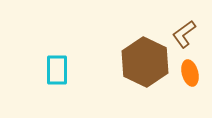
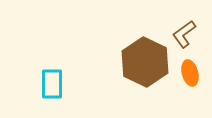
cyan rectangle: moved 5 px left, 14 px down
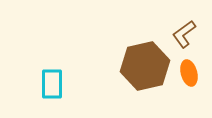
brown hexagon: moved 4 px down; rotated 21 degrees clockwise
orange ellipse: moved 1 px left
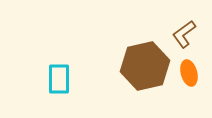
cyan rectangle: moved 7 px right, 5 px up
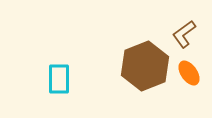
brown hexagon: rotated 9 degrees counterclockwise
orange ellipse: rotated 20 degrees counterclockwise
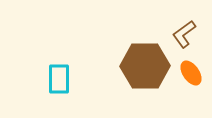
brown hexagon: rotated 21 degrees clockwise
orange ellipse: moved 2 px right
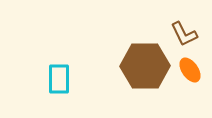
brown L-shape: rotated 80 degrees counterclockwise
orange ellipse: moved 1 px left, 3 px up
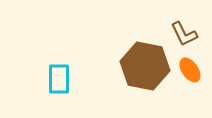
brown hexagon: rotated 12 degrees clockwise
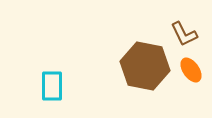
orange ellipse: moved 1 px right
cyan rectangle: moved 7 px left, 7 px down
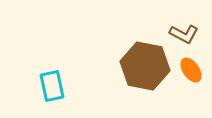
brown L-shape: rotated 36 degrees counterclockwise
cyan rectangle: rotated 12 degrees counterclockwise
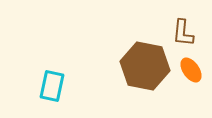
brown L-shape: moved 1 px left, 1 px up; rotated 68 degrees clockwise
cyan rectangle: rotated 24 degrees clockwise
